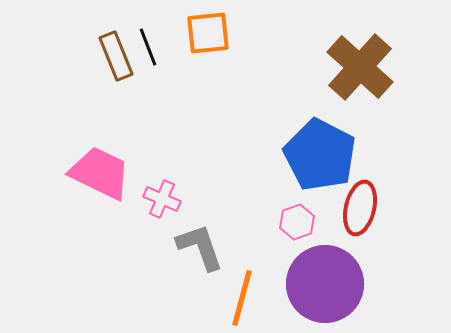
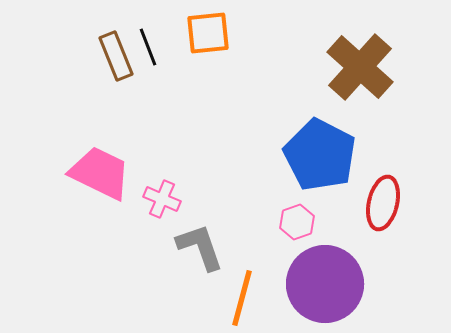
red ellipse: moved 23 px right, 5 px up
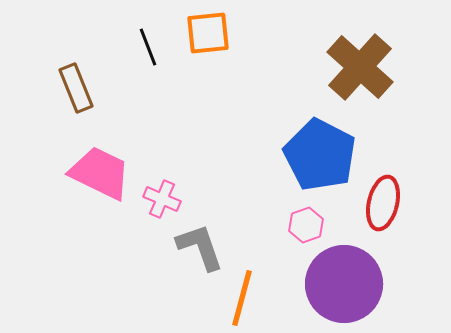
brown rectangle: moved 40 px left, 32 px down
pink hexagon: moved 9 px right, 3 px down
purple circle: moved 19 px right
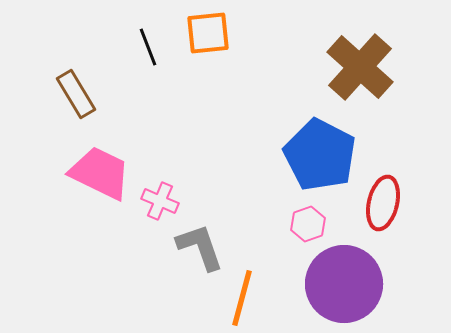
brown rectangle: moved 6 px down; rotated 9 degrees counterclockwise
pink cross: moved 2 px left, 2 px down
pink hexagon: moved 2 px right, 1 px up
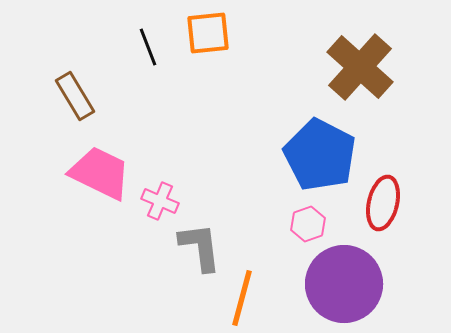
brown rectangle: moved 1 px left, 2 px down
gray L-shape: rotated 12 degrees clockwise
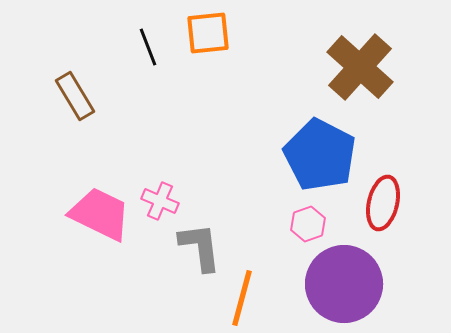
pink trapezoid: moved 41 px down
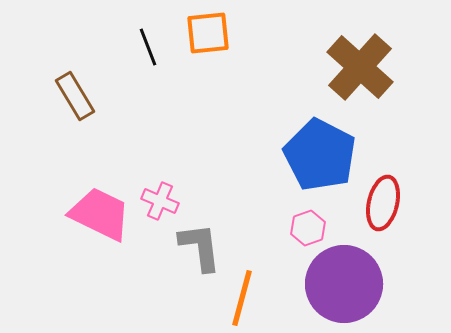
pink hexagon: moved 4 px down
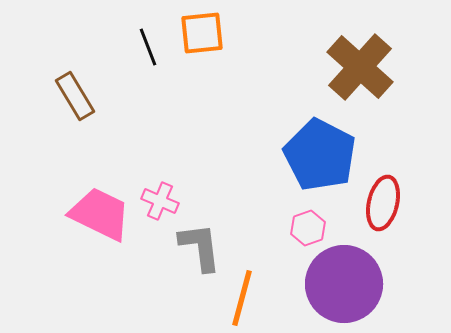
orange square: moved 6 px left
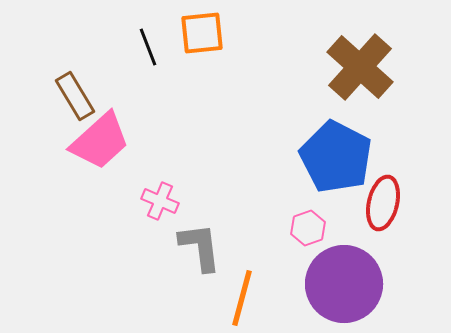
blue pentagon: moved 16 px right, 2 px down
pink trapezoid: moved 73 px up; rotated 112 degrees clockwise
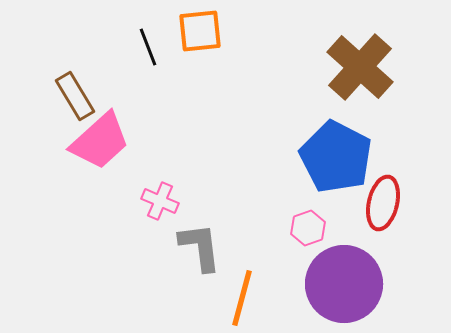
orange square: moved 2 px left, 2 px up
